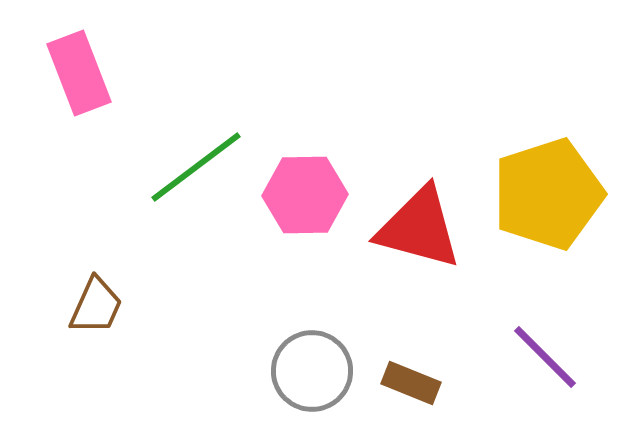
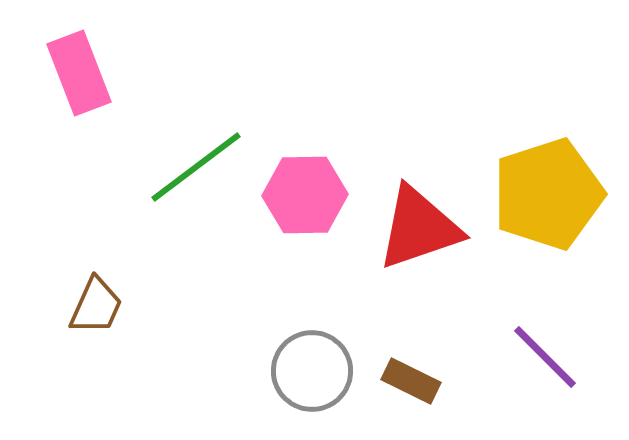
red triangle: rotated 34 degrees counterclockwise
brown rectangle: moved 2 px up; rotated 4 degrees clockwise
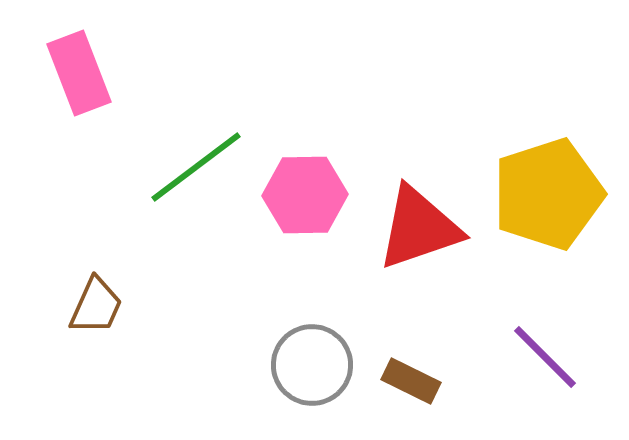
gray circle: moved 6 px up
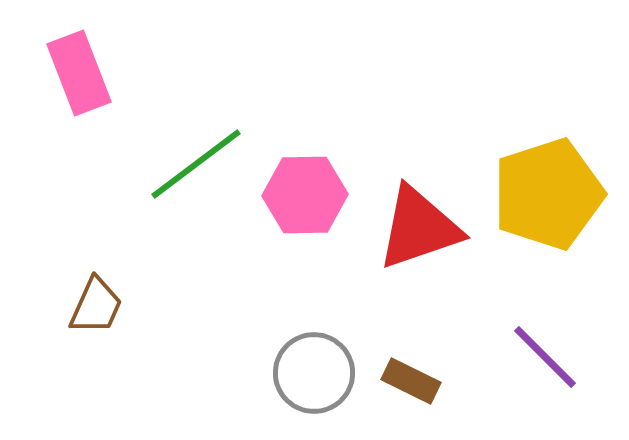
green line: moved 3 px up
gray circle: moved 2 px right, 8 px down
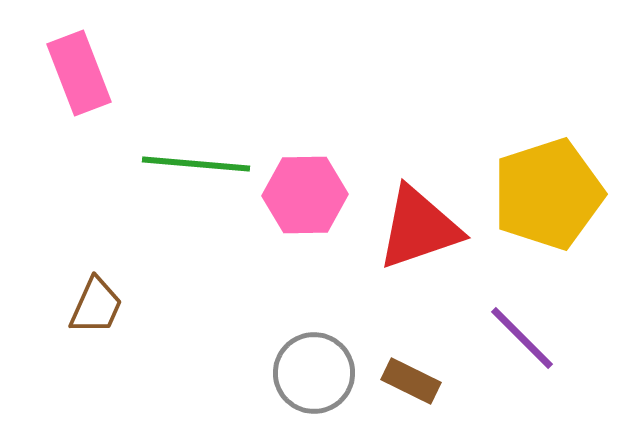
green line: rotated 42 degrees clockwise
purple line: moved 23 px left, 19 px up
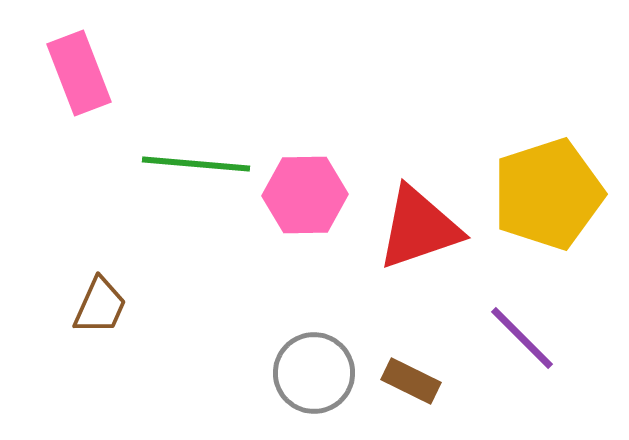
brown trapezoid: moved 4 px right
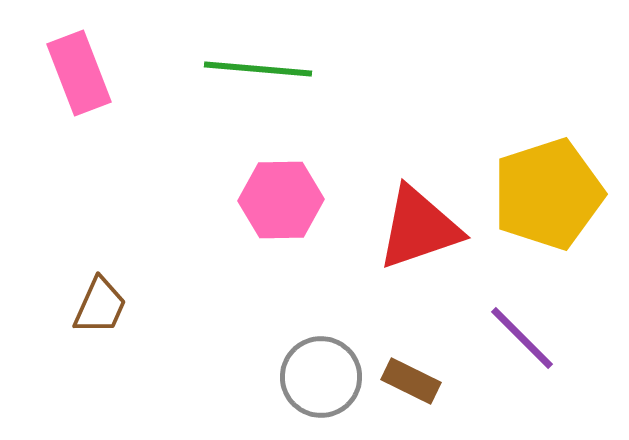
green line: moved 62 px right, 95 px up
pink hexagon: moved 24 px left, 5 px down
gray circle: moved 7 px right, 4 px down
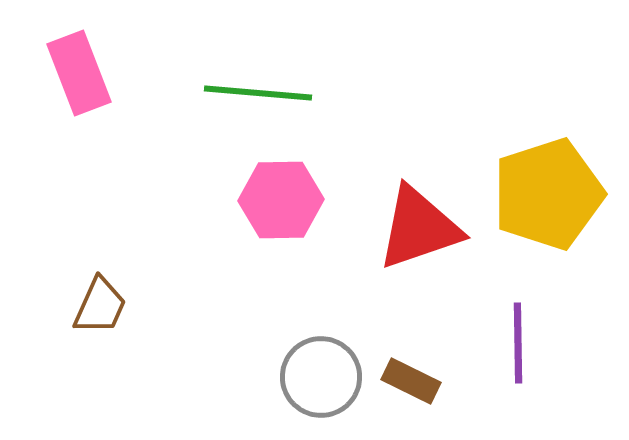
green line: moved 24 px down
purple line: moved 4 px left, 5 px down; rotated 44 degrees clockwise
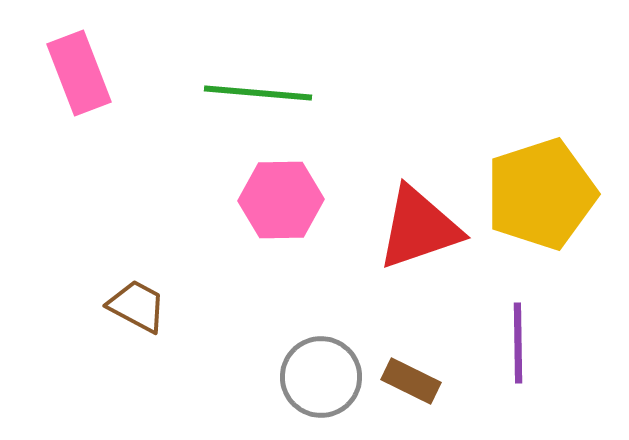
yellow pentagon: moved 7 px left
brown trapezoid: moved 37 px right; rotated 86 degrees counterclockwise
